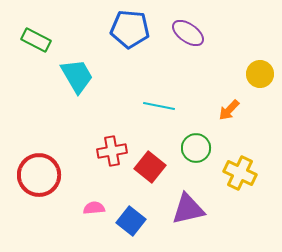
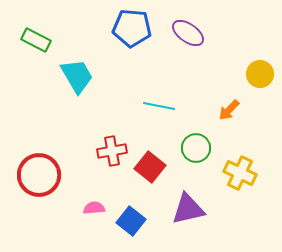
blue pentagon: moved 2 px right, 1 px up
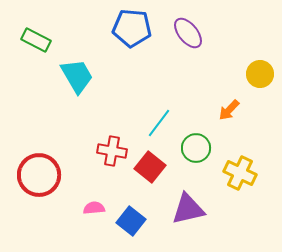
purple ellipse: rotated 16 degrees clockwise
cyan line: moved 17 px down; rotated 64 degrees counterclockwise
red cross: rotated 20 degrees clockwise
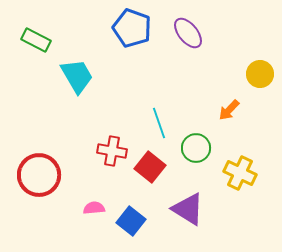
blue pentagon: rotated 15 degrees clockwise
cyan line: rotated 56 degrees counterclockwise
purple triangle: rotated 45 degrees clockwise
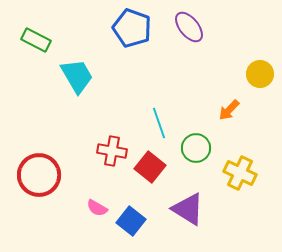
purple ellipse: moved 1 px right, 6 px up
pink semicircle: moved 3 px right; rotated 145 degrees counterclockwise
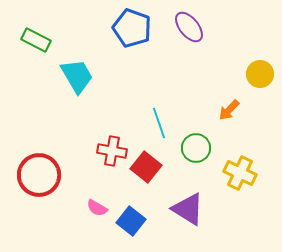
red square: moved 4 px left
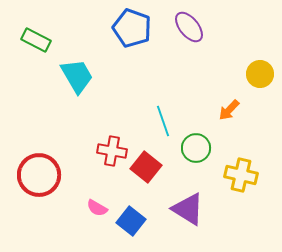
cyan line: moved 4 px right, 2 px up
yellow cross: moved 1 px right, 2 px down; rotated 12 degrees counterclockwise
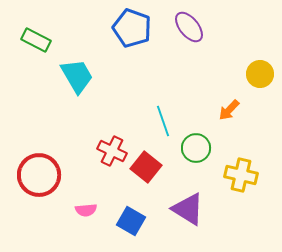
red cross: rotated 16 degrees clockwise
pink semicircle: moved 11 px left, 2 px down; rotated 35 degrees counterclockwise
blue square: rotated 8 degrees counterclockwise
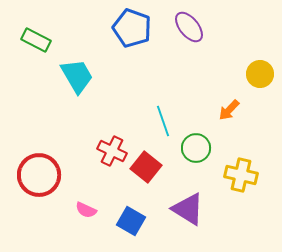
pink semicircle: rotated 30 degrees clockwise
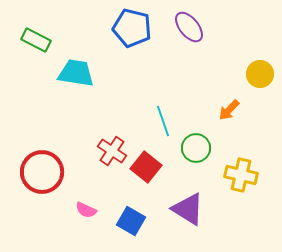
blue pentagon: rotated 6 degrees counterclockwise
cyan trapezoid: moved 1 px left, 3 px up; rotated 51 degrees counterclockwise
red cross: rotated 8 degrees clockwise
red circle: moved 3 px right, 3 px up
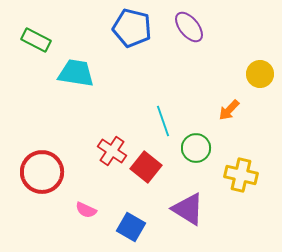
blue square: moved 6 px down
